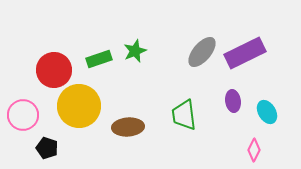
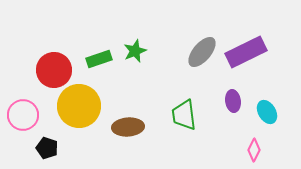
purple rectangle: moved 1 px right, 1 px up
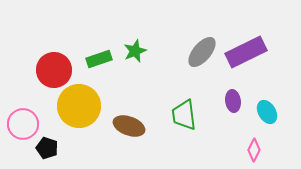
pink circle: moved 9 px down
brown ellipse: moved 1 px right, 1 px up; rotated 24 degrees clockwise
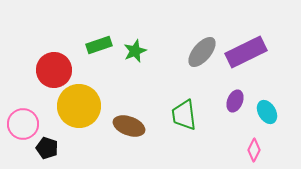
green rectangle: moved 14 px up
purple ellipse: moved 2 px right; rotated 30 degrees clockwise
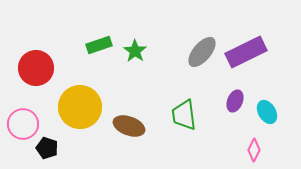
green star: rotated 15 degrees counterclockwise
red circle: moved 18 px left, 2 px up
yellow circle: moved 1 px right, 1 px down
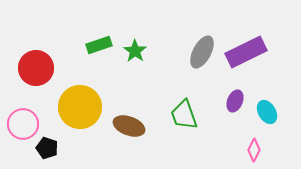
gray ellipse: rotated 12 degrees counterclockwise
green trapezoid: rotated 12 degrees counterclockwise
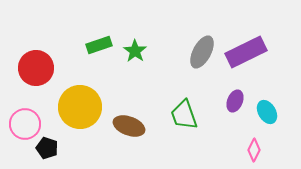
pink circle: moved 2 px right
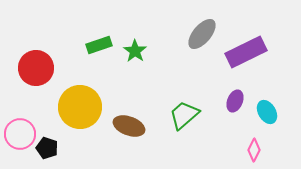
gray ellipse: moved 18 px up; rotated 12 degrees clockwise
green trapezoid: rotated 68 degrees clockwise
pink circle: moved 5 px left, 10 px down
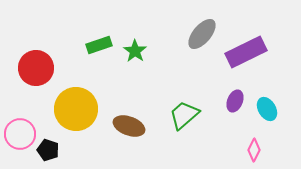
yellow circle: moved 4 px left, 2 px down
cyan ellipse: moved 3 px up
black pentagon: moved 1 px right, 2 px down
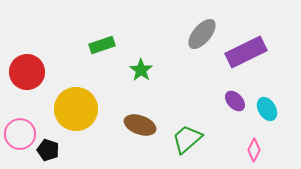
green rectangle: moved 3 px right
green star: moved 6 px right, 19 px down
red circle: moved 9 px left, 4 px down
purple ellipse: rotated 65 degrees counterclockwise
green trapezoid: moved 3 px right, 24 px down
brown ellipse: moved 11 px right, 1 px up
